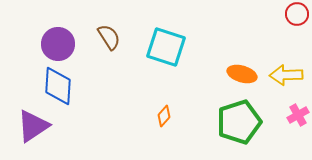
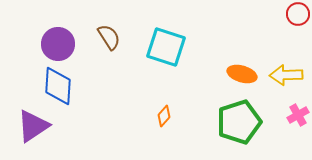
red circle: moved 1 px right
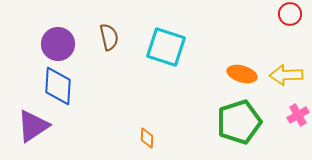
red circle: moved 8 px left
brown semicircle: rotated 20 degrees clockwise
orange diamond: moved 17 px left, 22 px down; rotated 40 degrees counterclockwise
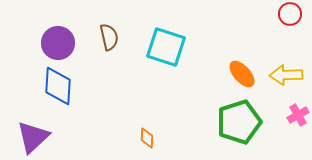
purple circle: moved 1 px up
orange ellipse: rotated 32 degrees clockwise
purple triangle: moved 11 px down; rotated 9 degrees counterclockwise
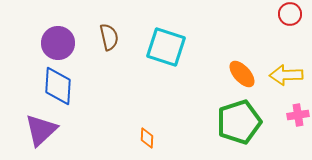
pink cross: rotated 20 degrees clockwise
purple triangle: moved 8 px right, 7 px up
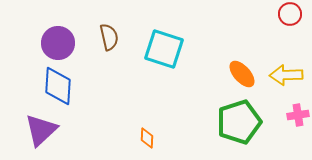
cyan square: moved 2 px left, 2 px down
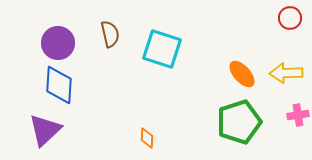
red circle: moved 4 px down
brown semicircle: moved 1 px right, 3 px up
cyan square: moved 2 px left
yellow arrow: moved 2 px up
blue diamond: moved 1 px right, 1 px up
purple triangle: moved 4 px right
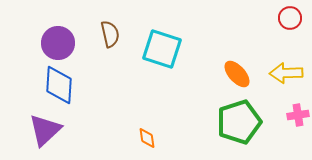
orange ellipse: moved 5 px left
orange diamond: rotated 10 degrees counterclockwise
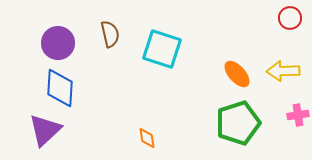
yellow arrow: moved 3 px left, 2 px up
blue diamond: moved 1 px right, 3 px down
green pentagon: moved 1 px left, 1 px down
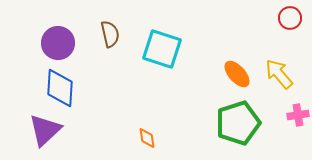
yellow arrow: moved 4 px left, 3 px down; rotated 52 degrees clockwise
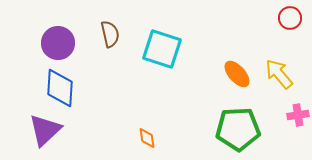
green pentagon: moved 6 px down; rotated 15 degrees clockwise
